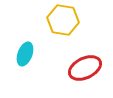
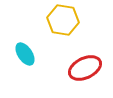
cyan ellipse: rotated 55 degrees counterclockwise
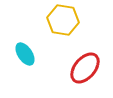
red ellipse: rotated 24 degrees counterclockwise
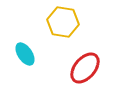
yellow hexagon: moved 2 px down
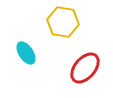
cyan ellipse: moved 1 px right, 1 px up
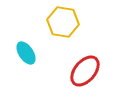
red ellipse: moved 3 px down
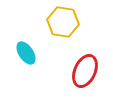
red ellipse: rotated 16 degrees counterclockwise
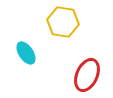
red ellipse: moved 2 px right, 4 px down
